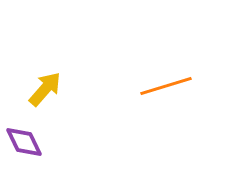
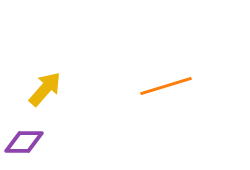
purple diamond: rotated 63 degrees counterclockwise
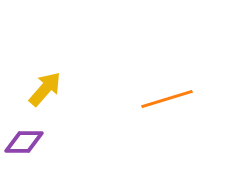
orange line: moved 1 px right, 13 px down
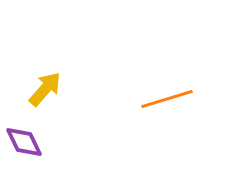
purple diamond: rotated 63 degrees clockwise
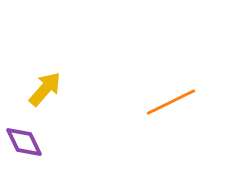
orange line: moved 4 px right, 3 px down; rotated 9 degrees counterclockwise
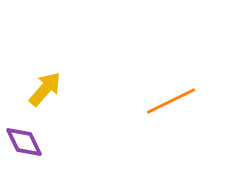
orange line: moved 1 px up
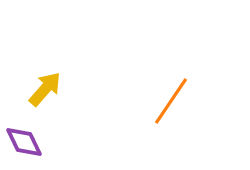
orange line: rotated 30 degrees counterclockwise
